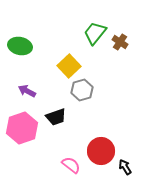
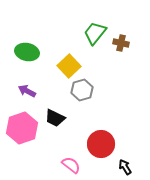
brown cross: moved 1 px right, 1 px down; rotated 21 degrees counterclockwise
green ellipse: moved 7 px right, 6 px down
black trapezoid: moved 1 px left, 1 px down; rotated 45 degrees clockwise
red circle: moved 7 px up
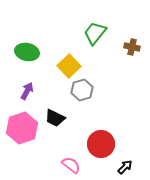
brown cross: moved 11 px right, 4 px down
purple arrow: rotated 90 degrees clockwise
black arrow: rotated 77 degrees clockwise
